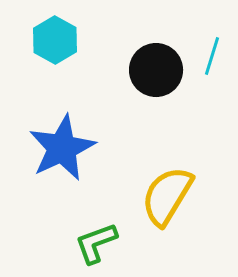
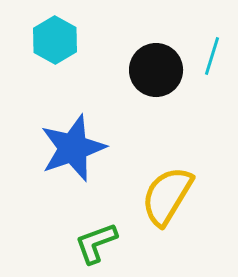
blue star: moved 11 px right; rotated 6 degrees clockwise
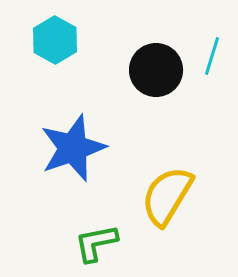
green L-shape: rotated 9 degrees clockwise
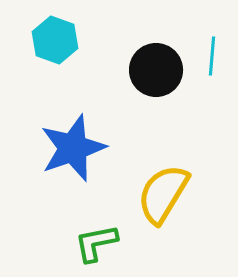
cyan hexagon: rotated 9 degrees counterclockwise
cyan line: rotated 12 degrees counterclockwise
yellow semicircle: moved 4 px left, 2 px up
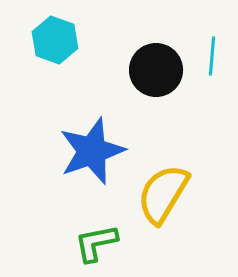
blue star: moved 19 px right, 3 px down
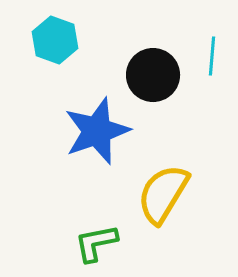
black circle: moved 3 px left, 5 px down
blue star: moved 5 px right, 20 px up
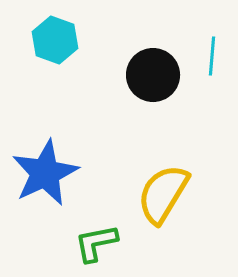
blue star: moved 52 px left, 42 px down; rotated 6 degrees counterclockwise
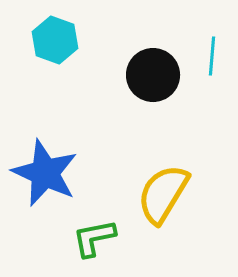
blue star: rotated 22 degrees counterclockwise
green L-shape: moved 2 px left, 5 px up
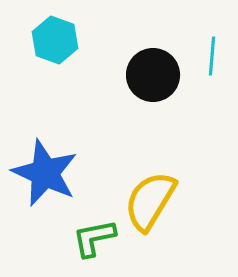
yellow semicircle: moved 13 px left, 7 px down
